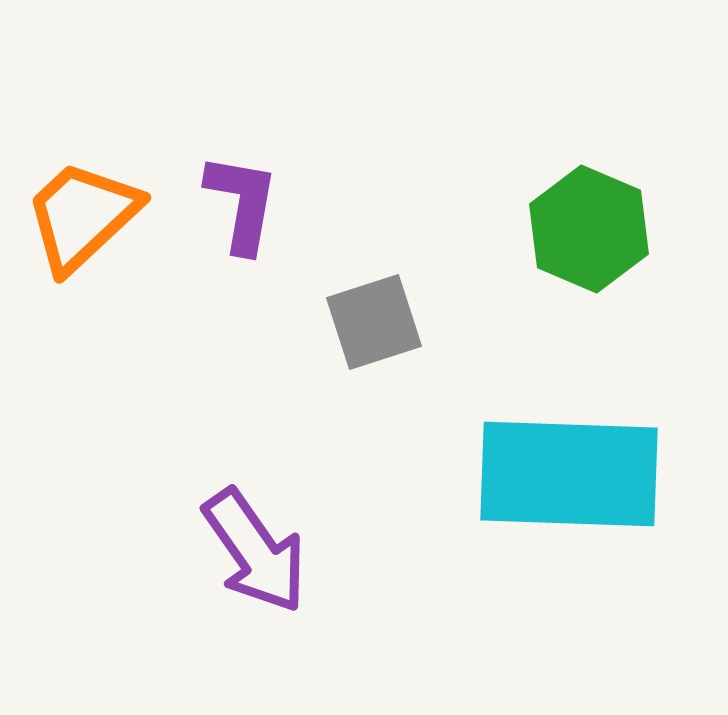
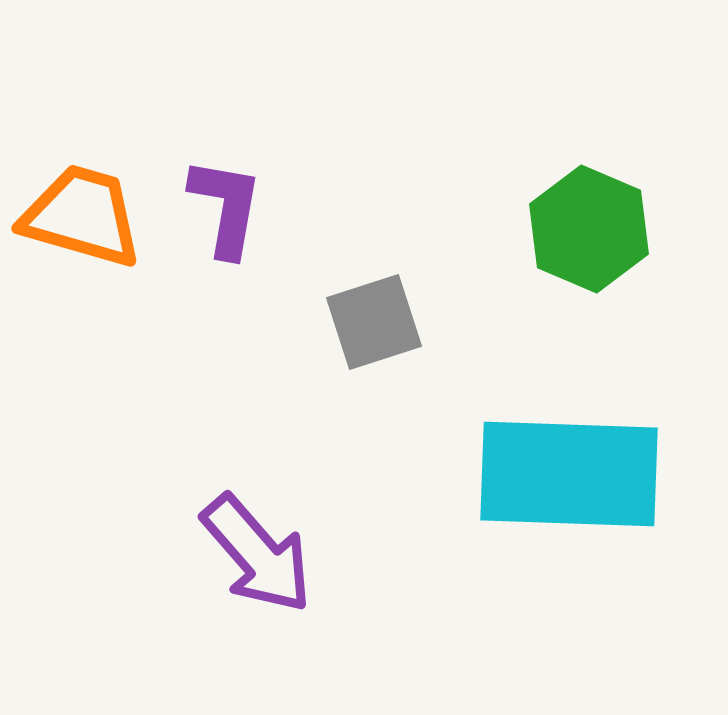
purple L-shape: moved 16 px left, 4 px down
orange trapezoid: rotated 59 degrees clockwise
purple arrow: moved 2 px right, 3 px down; rotated 6 degrees counterclockwise
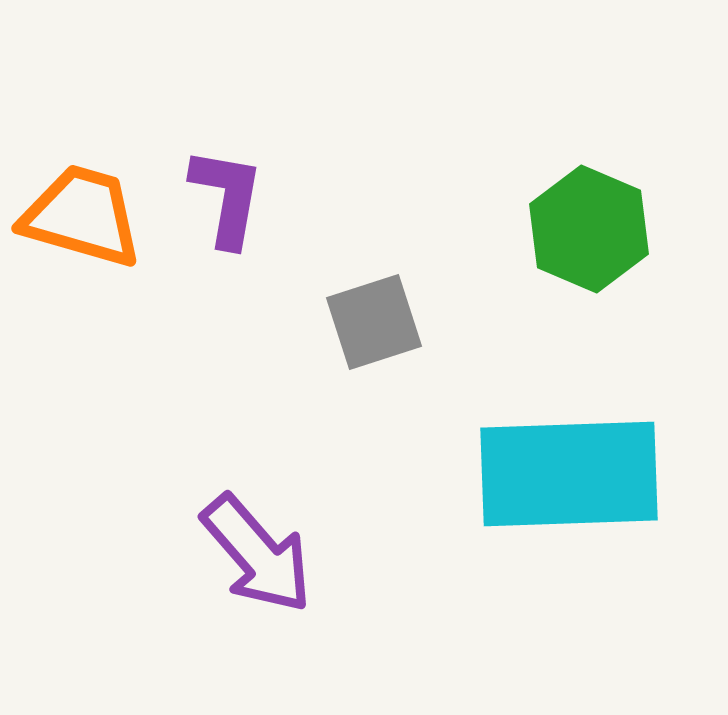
purple L-shape: moved 1 px right, 10 px up
cyan rectangle: rotated 4 degrees counterclockwise
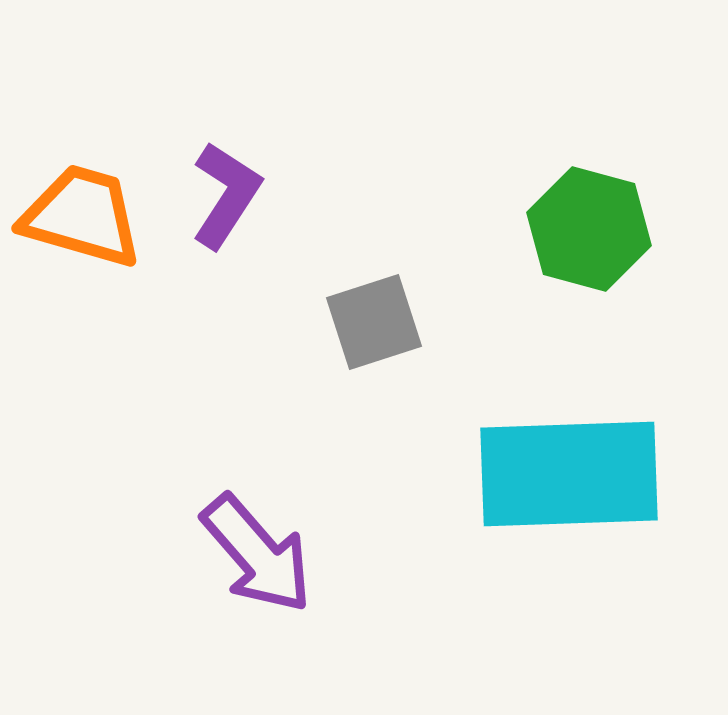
purple L-shape: moved 1 px left, 2 px up; rotated 23 degrees clockwise
green hexagon: rotated 8 degrees counterclockwise
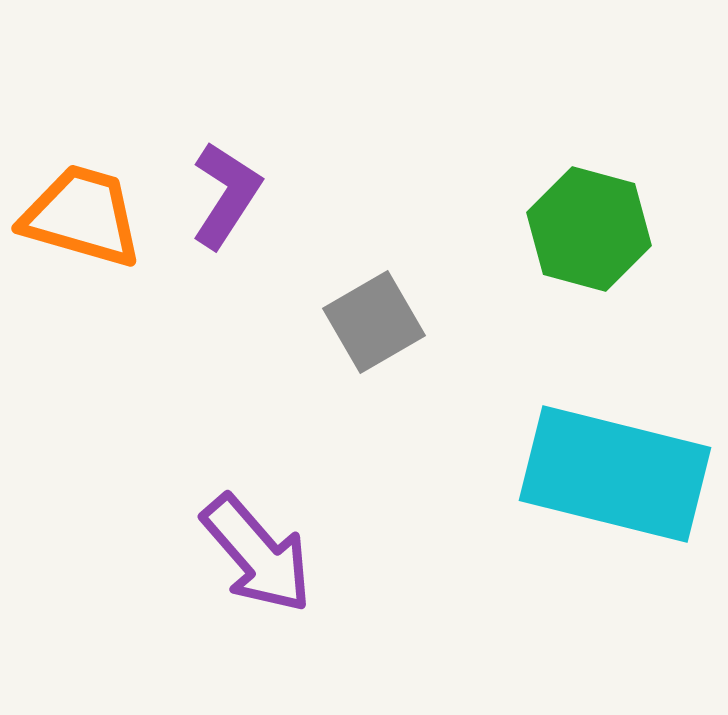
gray square: rotated 12 degrees counterclockwise
cyan rectangle: moved 46 px right; rotated 16 degrees clockwise
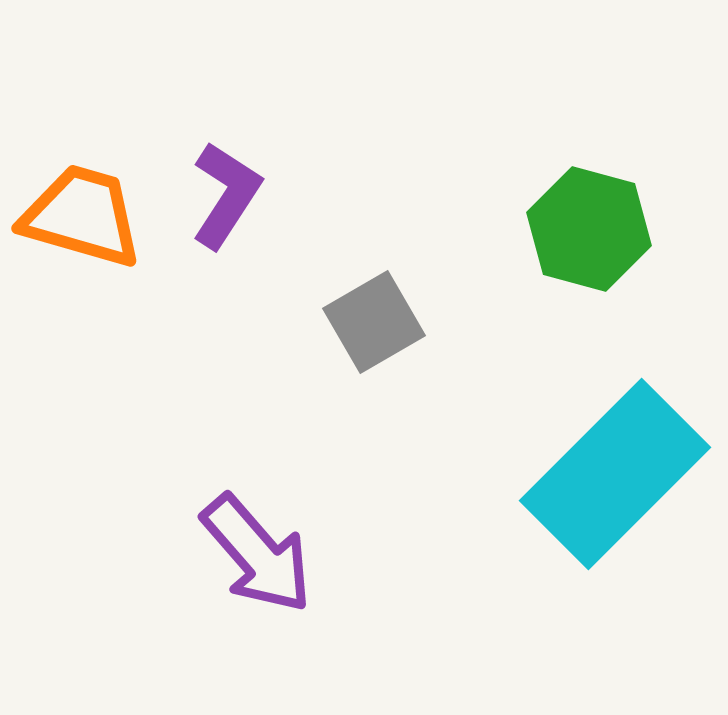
cyan rectangle: rotated 59 degrees counterclockwise
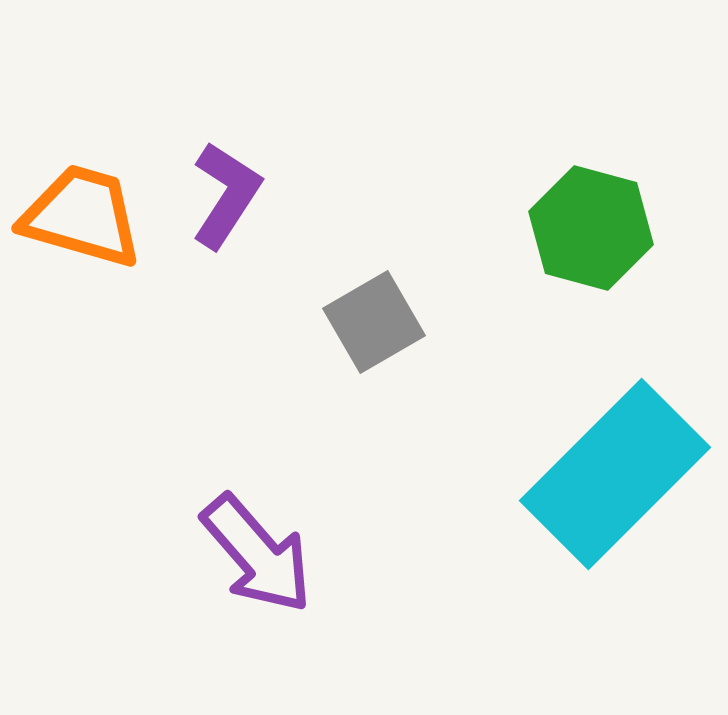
green hexagon: moved 2 px right, 1 px up
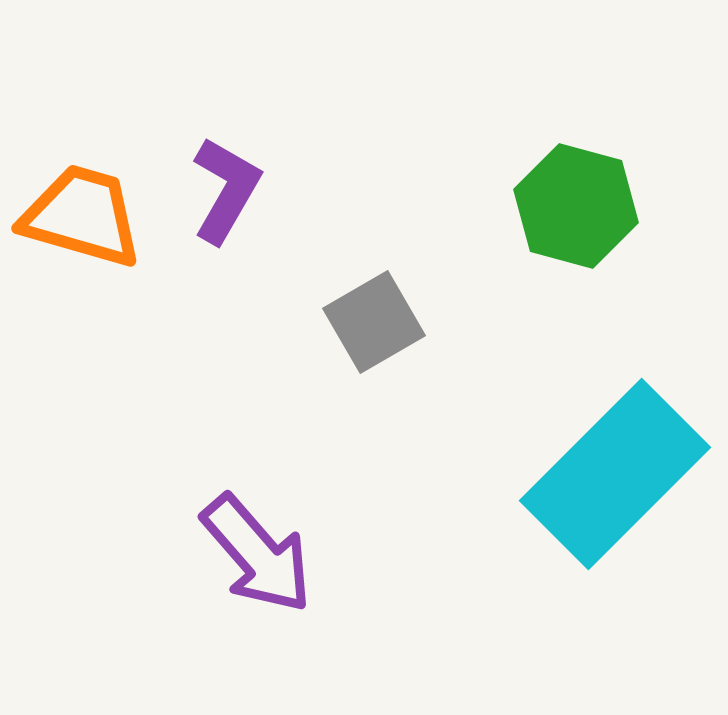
purple L-shape: moved 5 px up; rotated 3 degrees counterclockwise
green hexagon: moved 15 px left, 22 px up
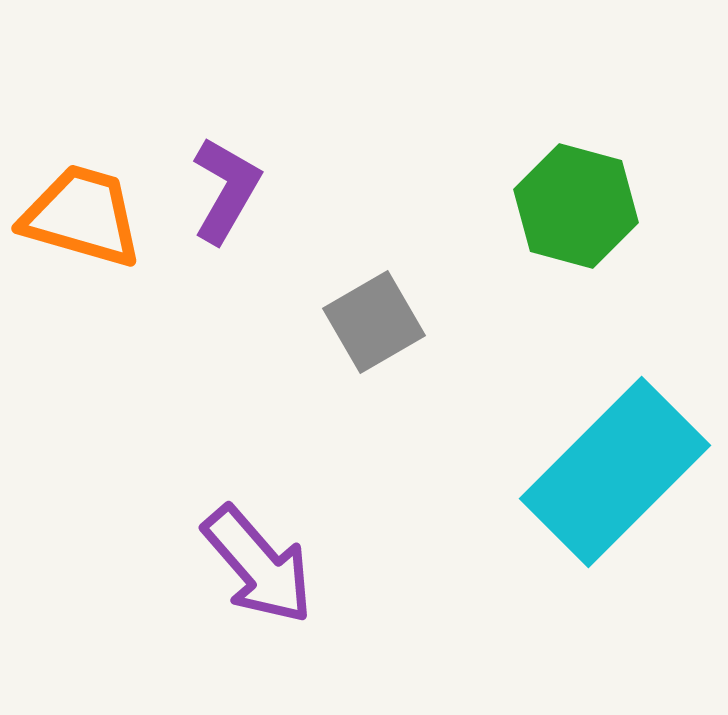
cyan rectangle: moved 2 px up
purple arrow: moved 1 px right, 11 px down
